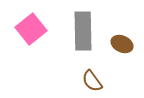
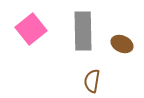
brown semicircle: rotated 45 degrees clockwise
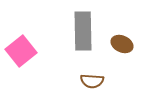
pink square: moved 10 px left, 22 px down
brown semicircle: rotated 95 degrees counterclockwise
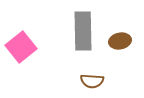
brown ellipse: moved 2 px left, 3 px up; rotated 35 degrees counterclockwise
pink square: moved 4 px up
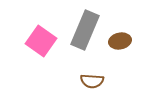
gray rectangle: moved 2 px right, 1 px up; rotated 24 degrees clockwise
pink square: moved 20 px right, 6 px up; rotated 16 degrees counterclockwise
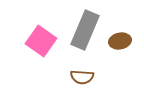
brown semicircle: moved 10 px left, 4 px up
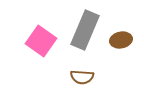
brown ellipse: moved 1 px right, 1 px up
